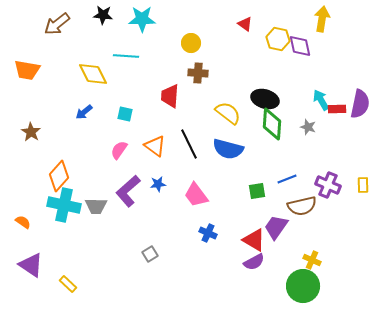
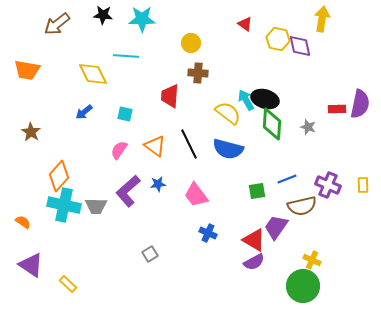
cyan arrow at (321, 100): moved 75 px left
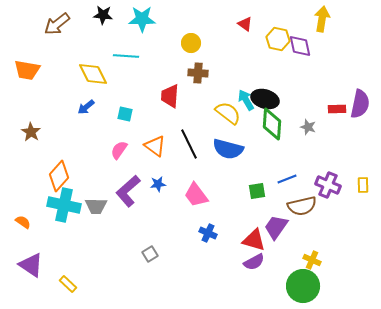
blue arrow at (84, 112): moved 2 px right, 5 px up
red triangle at (254, 240): rotated 15 degrees counterclockwise
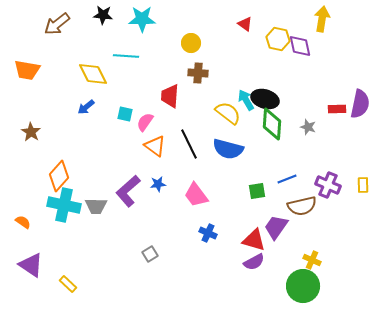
pink semicircle at (119, 150): moved 26 px right, 28 px up
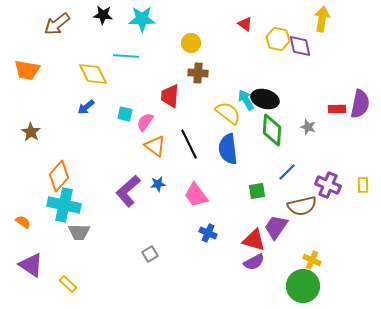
green diamond at (272, 124): moved 6 px down
blue semicircle at (228, 149): rotated 68 degrees clockwise
blue line at (287, 179): moved 7 px up; rotated 24 degrees counterclockwise
gray trapezoid at (96, 206): moved 17 px left, 26 px down
